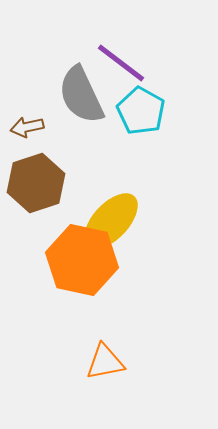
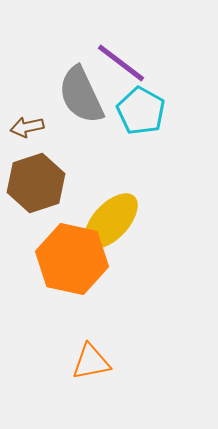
orange hexagon: moved 10 px left, 1 px up
orange triangle: moved 14 px left
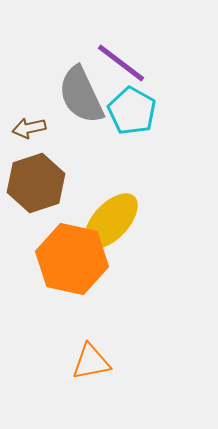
cyan pentagon: moved 9 px left
brown arrow: moved 2 px right, 1 px down
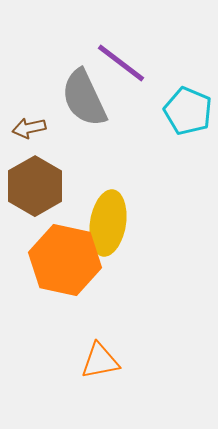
gray semicircle: moved 3 px right, 3 px down
cyan pentagon: moved 56 px right; rotated 6 degrees counterclockwise
brown hexagon: moved 1 px left, 3 px down; rotated 12 degrees counterclockwise
yellow ellipse: moved 3 px left, 2 px down; rotated 34 degrees counterclockwise
orange hexagon: moved 7 px left, 1 px down
orange triangle: moved 9 px right, 1 px up
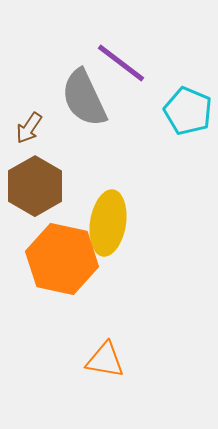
brown arrow: rotated 44 degrees counterclockwise
orange hexagon: moved 3 px left, 1 px up
orange triangle: moved 5 px right, 1 px up; rotated 21 degrees clockwise
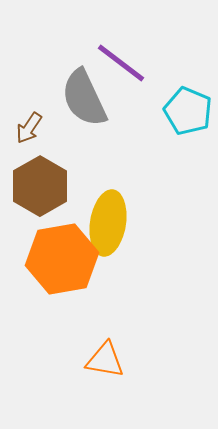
brown hexagon: moved 5 px right
orange hexagon: rotated 22 degrees counterclockwise
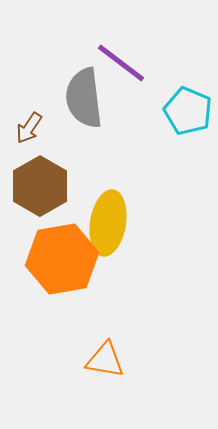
gray semicircle: rotated 18 degrees clockwise
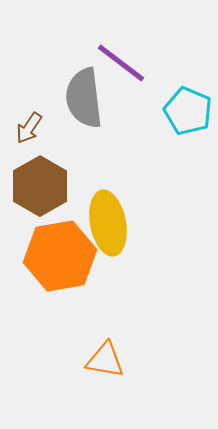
yellow ellipse: rotated 20 degrees counterclockwise
orange hexagon: moved 2 px left, 3 px up
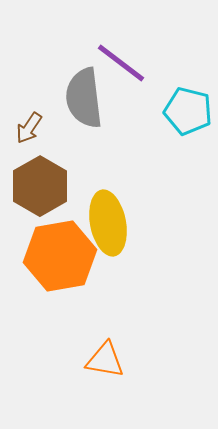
cyan pentagon: rotated 9 degrees counterclockwise
